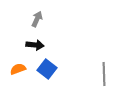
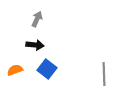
orange semicircle: moved 3 px left, 1 px down
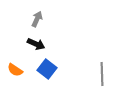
black arrow: moved 1 px right, 1 px up; rotated 18 degrees clockwise
orange semicircle: rotated 126 degrees counterclockwise
gray line: moved 2 px left
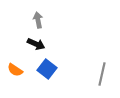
gray arrow: moved 1 px right, 1 px down; rotated 35 degrees counterclockwise
gray line: rotated 15 degrees clockwise
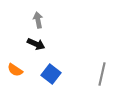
blue square: moved 4 px right, 5 px down
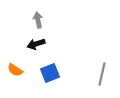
black arrow: rotated 138 degrees clockwise
blue square: moved 1 px left, 1 px up; rotated 30 degrees clockwise
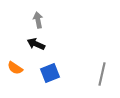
black arrow: rotated 42 degrees clockwise
orange semicircle: moved 2 px up
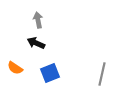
black arrow: moved 1 px up
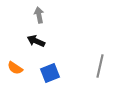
gray arrow: moved 1 px right, 5 px up
black arrow: moved 2 px up
gray line: moved 2 px left, 8 px up
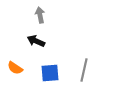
gray arrow: moved 1 px right
gray line: moved 16 px left, 4 px down
blue square: rotated 18 degrees clockwise
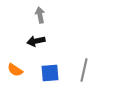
black arrow: rotated 36 degrees counterclockwise
orange semicircle: moved 2 px down
